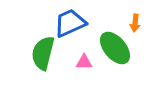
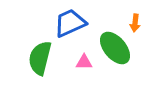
green semicircle: moved 3 px left, 5 px down
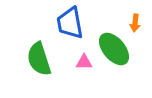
blue trapezoid: rotated 76 degrees counterclockwise
green ellipse: moved 1 px left, 1 px down
green semicircle: moved 1 px left, 1 px down; rotated 32 degrees counterclockwise
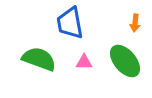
green ellipse: moved 11 px right, 12 px down
green semicircle: rotated 128 degrees clockwise
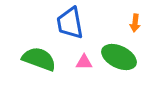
green ellipse: moved 6 px left, 4 px up; rotated 24 degrees counterclockwise
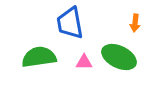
green semicircle: moved 2 px up; rotated 28 degrees counterclockwise
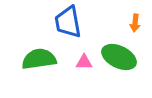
blue trapezoid: moved 2 px left, 1 px up
green semicircle: moved 2 px down
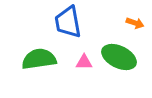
orange arrow: rotated 78 degrees counterclockwise
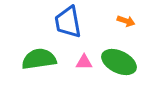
orange arrow: moved 9 px left, 2 px up
green ellipse: moved 5 px down
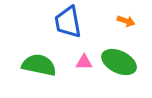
green semicircle: moved 6 px down; rotated 20 degrees clockwise
